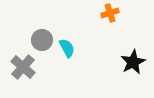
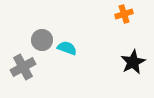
orange cross: moved 14 px right, 1 px down
cyan semicircle: rotated 42 degrees counterclockwise
gray cross: rotated 20 degrees clockwise
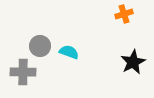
gray circle: moved 2 px left, 6 px down
cyan semicircle: moved 2 px right, 4 px down
gray cross: moved 5 px down; rotated 30 degrees clockwise
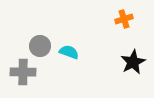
orange cross: moved 5 px down
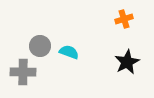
black star: moved 6 px left
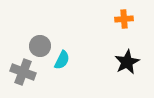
orange cross: rotated 12 degrees clockwise
cyan semicircle: moved 7 px left, 8 px down; rotated 96 degrees clockwise
gray cross: rotated 20 degrees clockwise
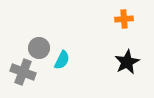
gray circle: moved 1 px left, 2 px down
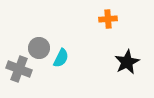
orange cross: moved 16 px left
cyan semicircle: moved 1 px left, 2 px up
gray cross: moved 4 px left, 3 px up
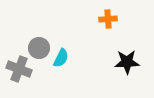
black star: rotated 25 degrees clockwise
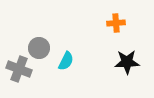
orange cross: moved 8 px right, 4 px down
cyan semicircle: moved 5 px right, 3 px down
